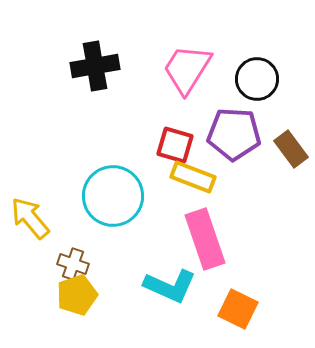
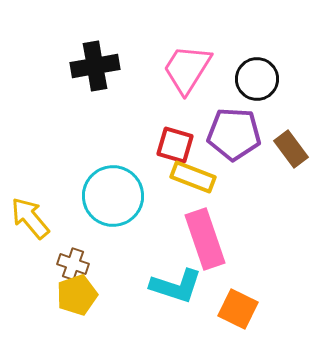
cyan L-shape: moved 6 px right; rotated 6 degrees counterclockwise
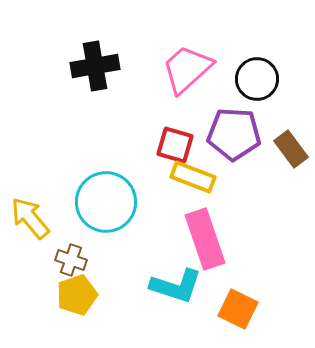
pink trapezoid: rotated 16 degrees clockwise
cyan circle: moved 7 px left, 6 px down
brown cross: moved 2 px left, 4 px up
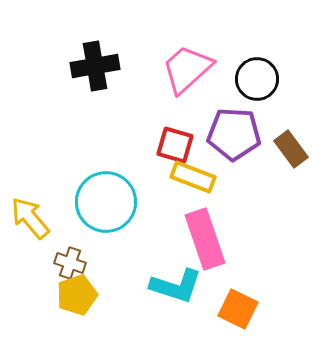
brown cross: moved 1 px left, 3 px down
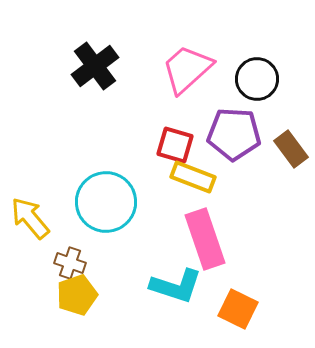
black cross: rotated 27 degrees counterclockwise
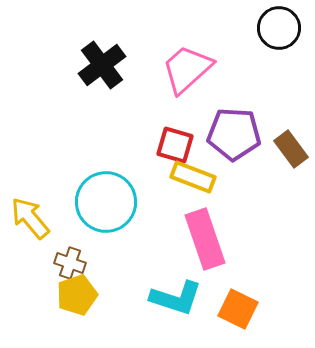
black cross: moved 7 px right, 1 px up
black circle: moved 22 px right, 51 px up
cyan L-shape: moved 12 px down
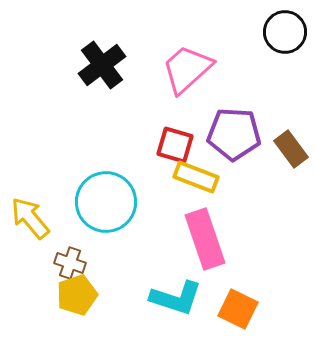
black circle: moved 6 px right, 4 px down
yellow rectangle: moved 3 px right
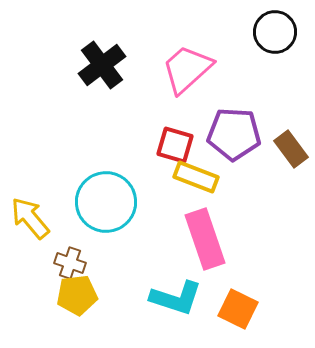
black circle: moved 10 px left
yellow pentagon: rotated 12 degrees clockwise
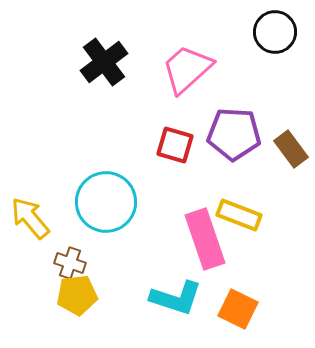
black cross: moved 2 px right, 3 px up
yellow rectangle: moved 43 px right, 38 px down
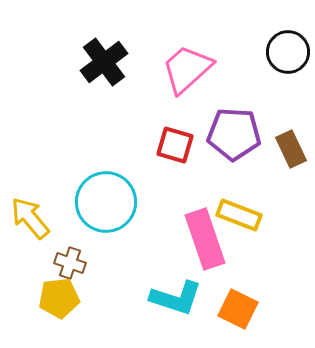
black circle: moved 13 px right, 20 px down
brown rectangle: rotated 12 degrees clockwise
yellow pentagon: moved 18 px left, 3 px down
